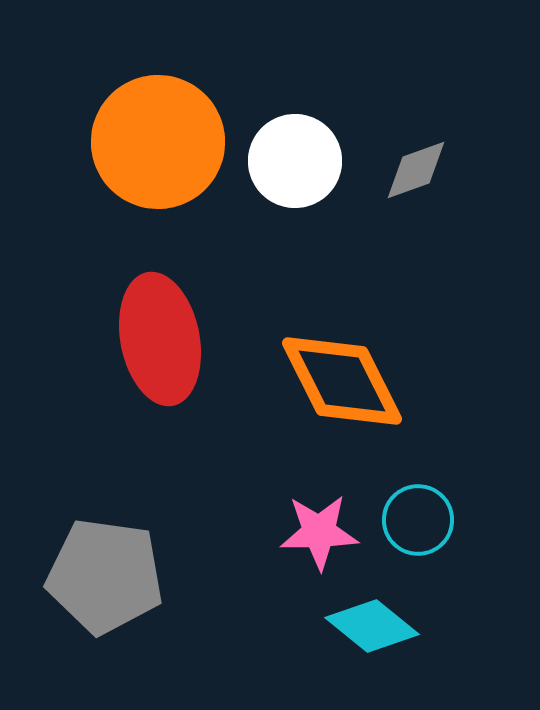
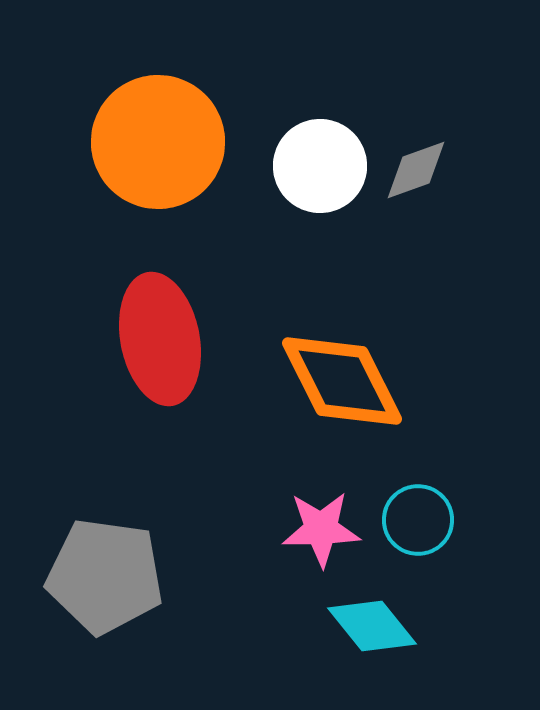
white circle: moved 25 px right, 5 px down
pink star: moved 2 px right, 3 px up
cyan diamond: rotated 12 degrees clockwise
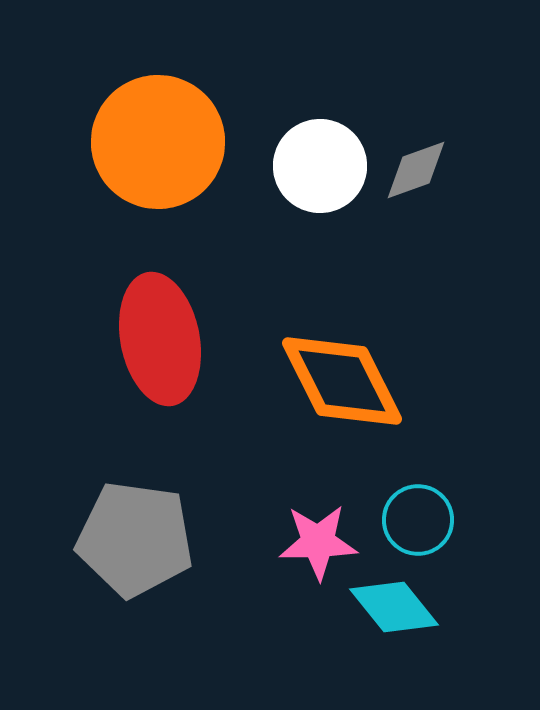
pink star: moved 3 px left, 13 px down
gray pentagon: moved 30 px right, 37 px up
cyan diamond: moved 22 px right, 19 px up
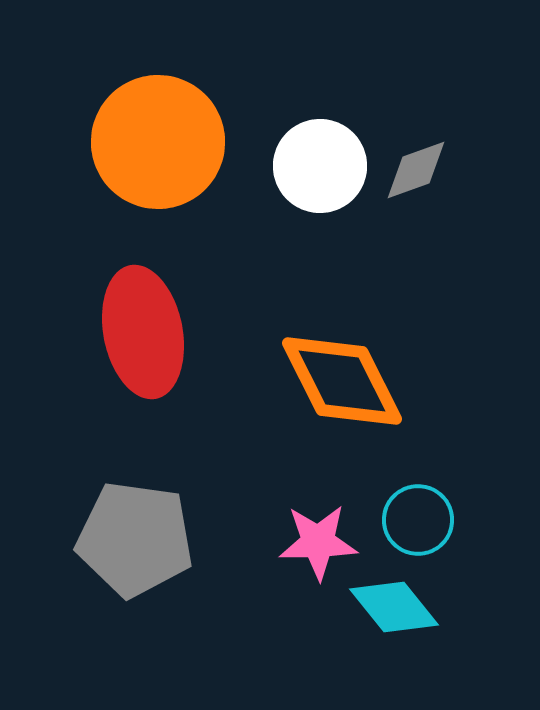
red ellipse: moved 17 px left, 7 px up
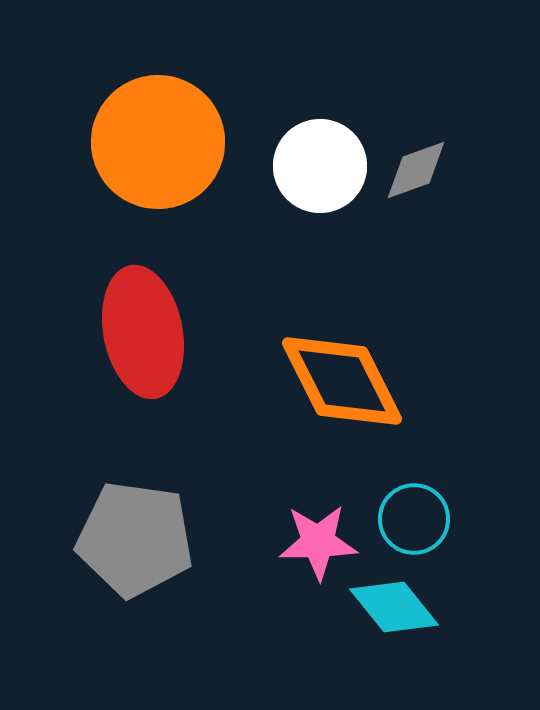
cyan circle: moved 4 px left, 1 px up
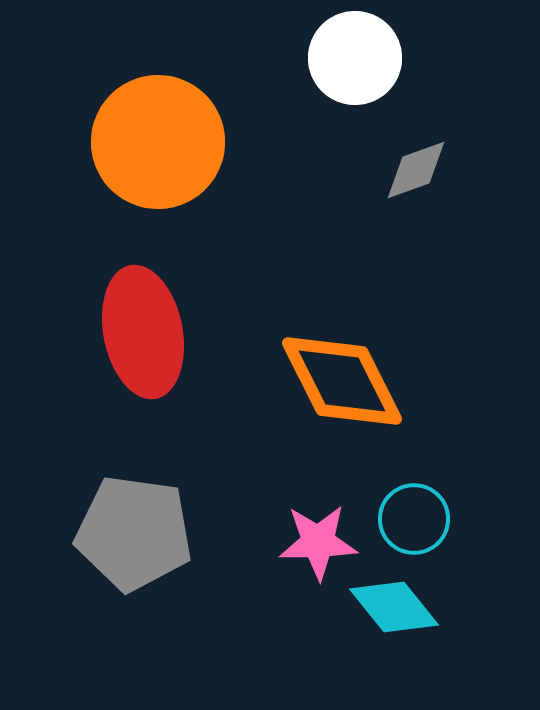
white circle: moved 35 px right, 108 px up
gray pentagon: moved 1 px left, 6 px up
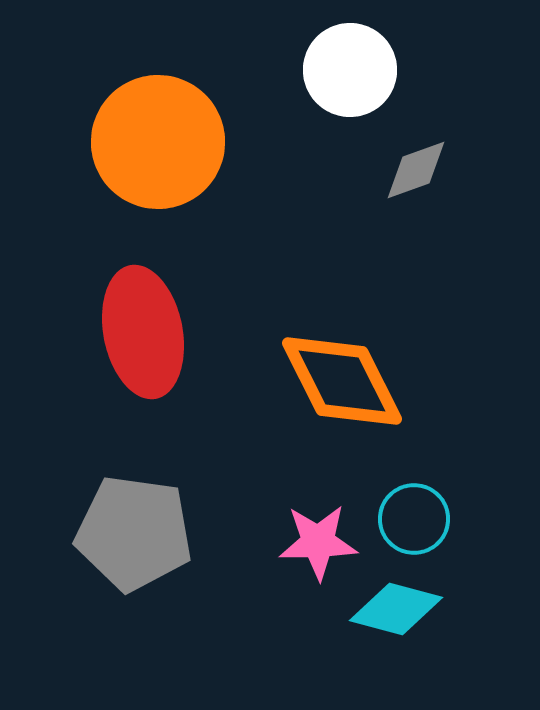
white circle: moved 5 px left, 12 px down
cyan diamond: moved 2 px right, 2 px down; rotated 36 degrees counterclockwise
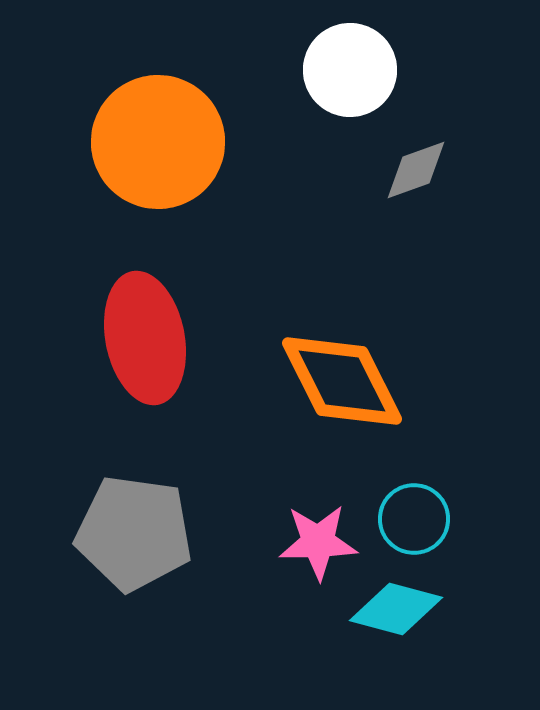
red ellipse: moved 2 px right, 6 px down
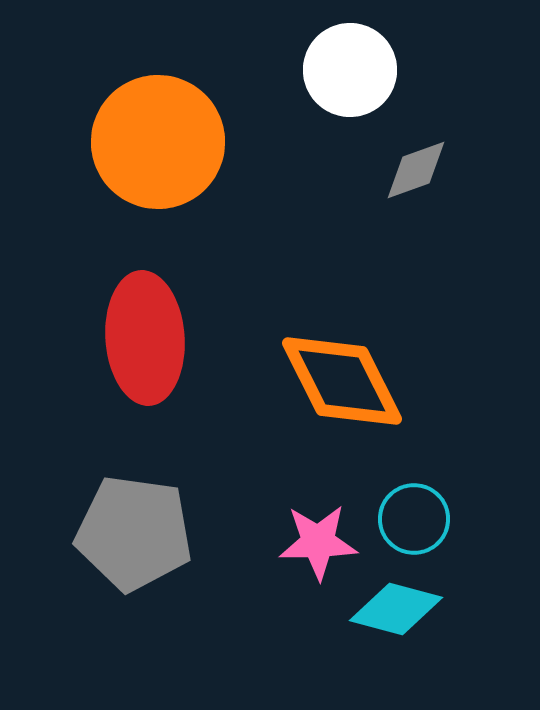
red ellipse: rotated 7 degrees clockwise
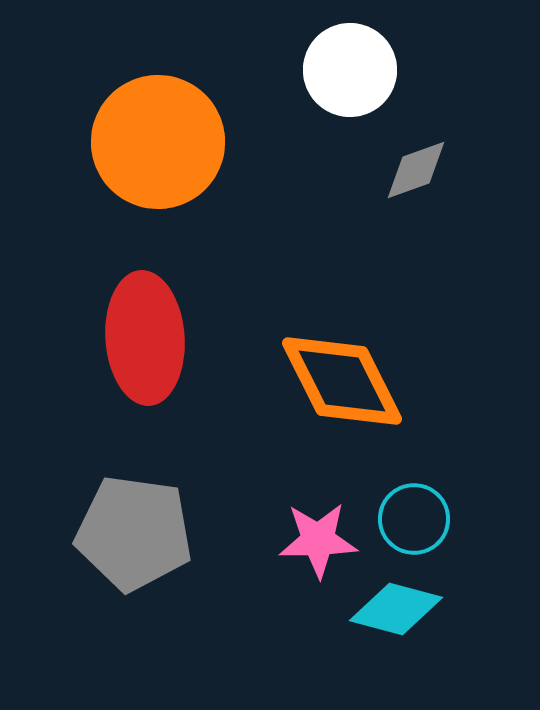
pink star: moved 2 px up
